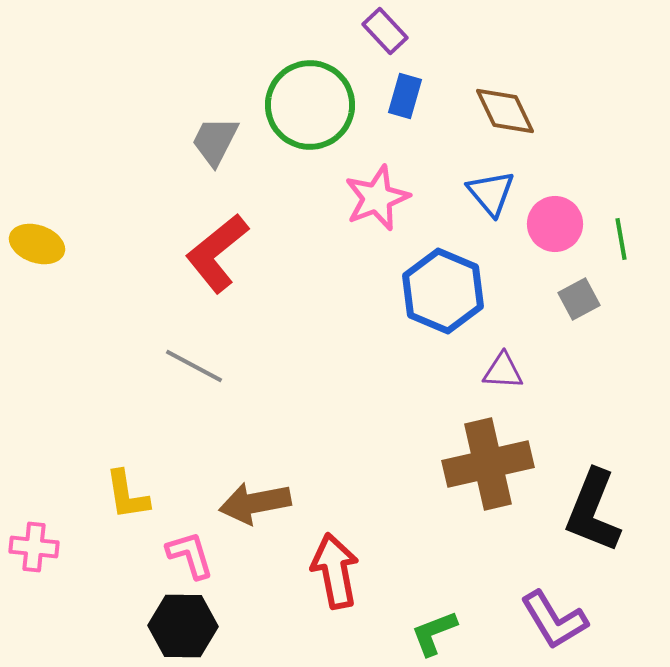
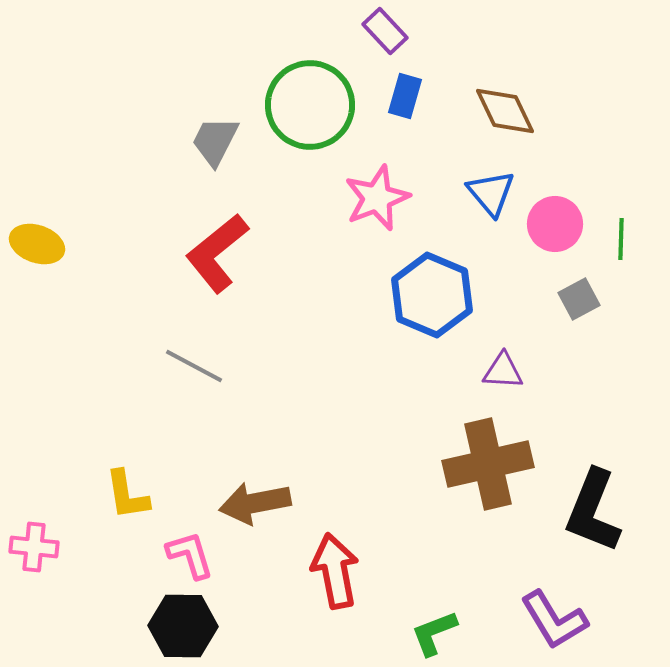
green line: rotated 12 degrees clockwise
blue hexagon: moved 11 px left, 4 px down
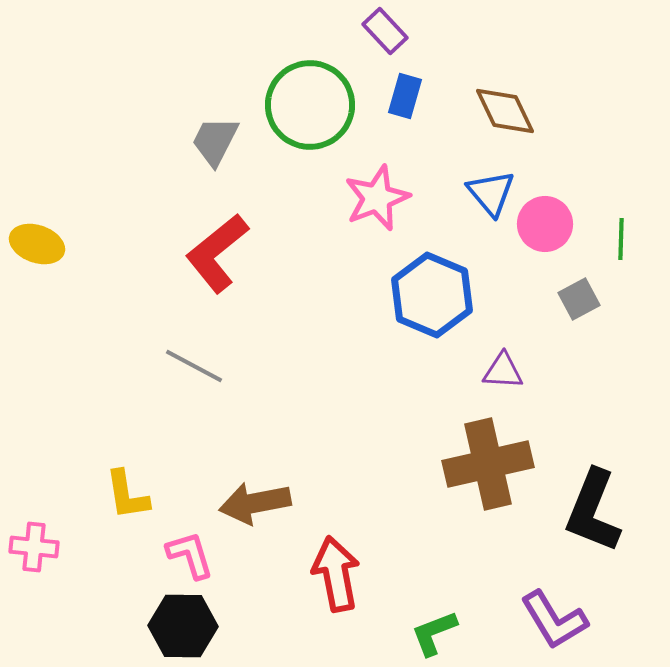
pink circle: moved 10 px left
red arrow: moved 1 px right, 3 px down
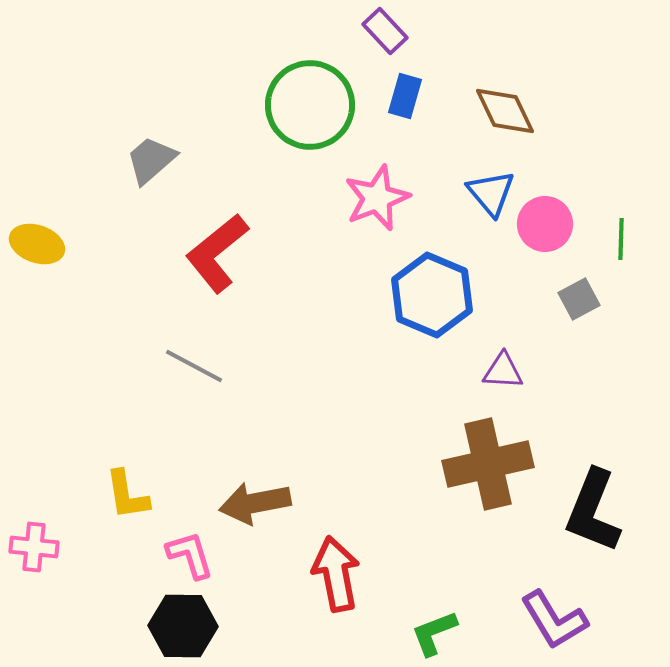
gray trapezoid: moved 64 px left, 19 px down; rotated 22 degrees clockwise
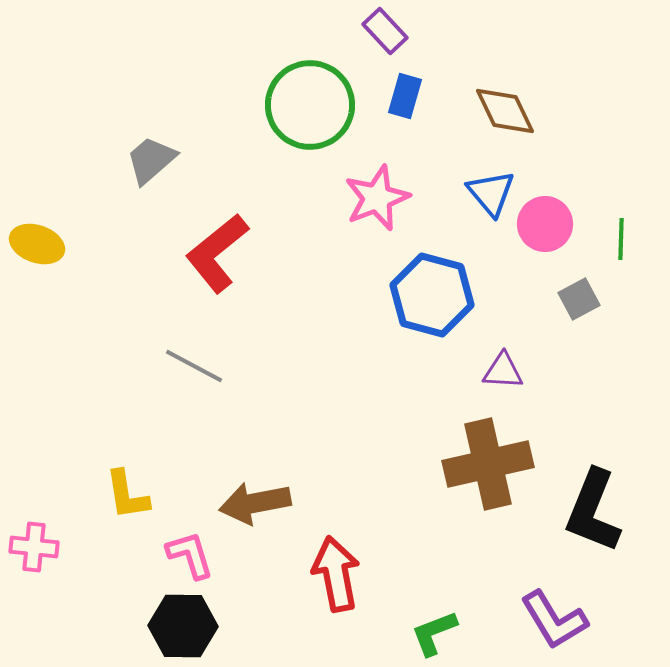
blue hexagon: rotated 8 degrees counterclockwise
